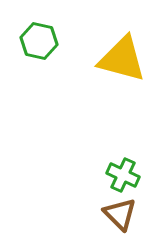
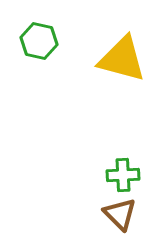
green cross: rotated 28 degrees counterclockwise
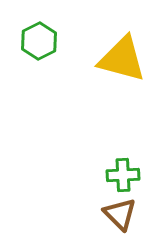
green hexagon: rotated 21 degrees clockwise
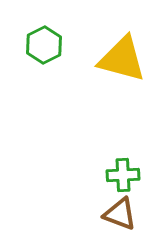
green hexagon: moved 5 px right, 4 px down
brown triangle: rotated 24 degrees counterclockwise
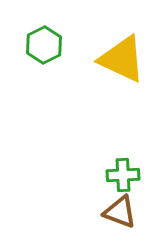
yellow triangle: rotated 10 degrees clockwise
brown triangle: moved 2 px up
